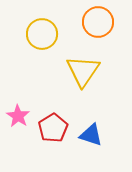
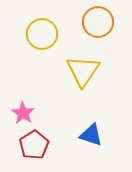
pink star: moved 5 px right, 3 px up
red pentagon: moved 19 px left, 17 px down
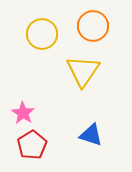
orange circle: moved 5 px left, 4 px down
red pentagon: moved 2 px left
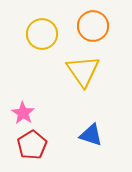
yellow triangle: rotated 9 degrees counterclockwise
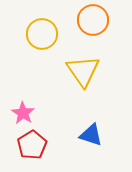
orange circle: moved 6 px up
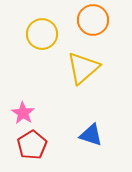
yellow triangle: moved 3 px up; rotated 24 degrees clockwise
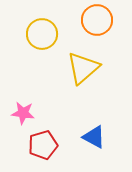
orange circle: moved 4 px right
pink star: rotated 25 degrees counterclockwise
blue triangle: moved 3 px right, 2 px down; rotated 10 degrees clockwise
red pentagon: moved 11 px right; rotated 16 degrees clockwise
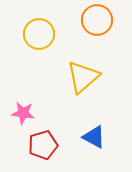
yellow circle: moved 3 px left
yellow triangle: moved 9 px down
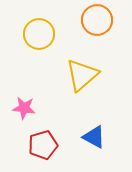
yellow triangle: moved 1 px left, 2 px up
pink star: moved 1 px right, 5 px up
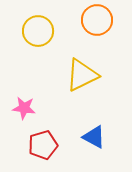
yellow circle: moved 1 px left, 3 px up
yellow triangle: rotated 15 degrees clockwise
